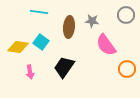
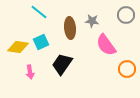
cyan line: rotated 30 degrees clockwise
brown ellipse: moved 1 px right, 1 px down; rotated 10 degrees counterclockwise
cyan square: rotated 28 degrees clockwise
black trapezoid: moved 2 px left, 3 px up
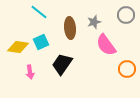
gray star: moved 2 px right, 1 px down; rotated 24 degrees counterclockwise
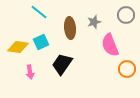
pink semicircle: moved 4 px right; rotated 15 degrees clockwise
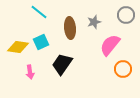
pink semicircle: rotated 60 degrees clockwise
orange circle: moved 4 px left
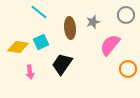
gray star: moved 1 px left
orange circle: moved 5 px right
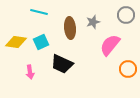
cyan line: rotated 24 degrees counterclockwise
yellow diamond: moved 2 px left, 5 px up
black trapezoid: rotated 100 degrees counterclockwise
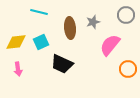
yellow diamond: rotated 15 degrees counterclockwise
pink arrow: moved 12 px left, 3 px up
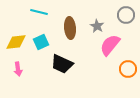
gray star: moved 4 px right, 4 px down; rotated 24 degrees counterclockwise
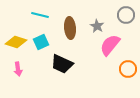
cyan line: moved 1 px right, 3 px down
yellow diamond: rotated 25 degrees clockwise
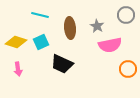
pink semicircle: rotated 140 degrees counterclockwise
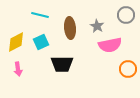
yellow diamond: rotated 45 degrees counterclockwise
black trapezoid: rotated 25 degrees counterclockwise
